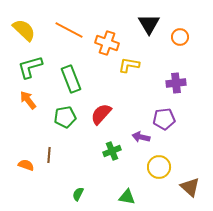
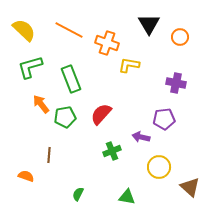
purple cross: rotated 18 degrees clockwise
orange arrow: moved 13 px right, 4 px down
orange semicircle: moved 11 px down
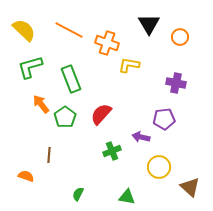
green pentagon: rotated 25 degrees counterclockwise
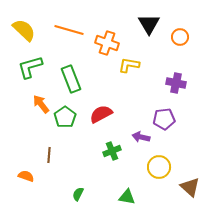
orange line: rotated 12 degrees counterclockwise
red semicircle: rotated 20 degrees clockwise
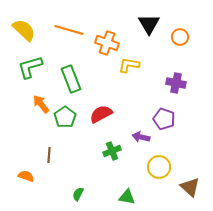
purple pentagon: rotated 25 degrees clockwise
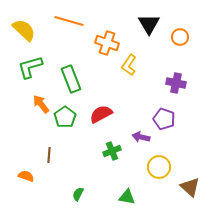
orange line: moved 9 px up
yellow L-shape: rotated 65 degrees counterclockwise
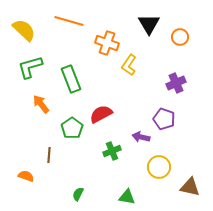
purple cross: rotated 36 degrees counterclockwise
green pentagon: moved 7 px right, 11 px down
brown triangle: rotated 30 degrees counterclockwise
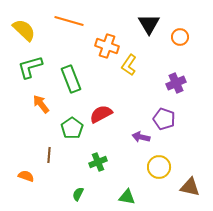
orange cross: moved 3 px down
green cross: moved 14 px left, 11 px down
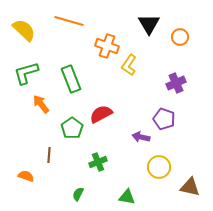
green L-shape: moved 4 px left, 6 px down
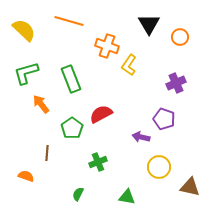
brown line: moved 2 px left, 2 px up
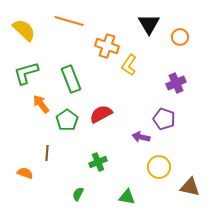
green pentagon: moved 5 px left, 8 px up
orange semicircle: moved 1 px left, 3 px up
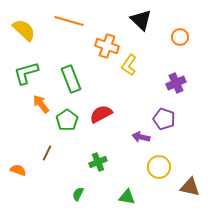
black triangle: moved 8 px left, 4 px up; rotated 15 degrees counterclockwise
brown line: rotated 21 degrees clockwise
orange semicircle: moved 7 px left, 3 px up
